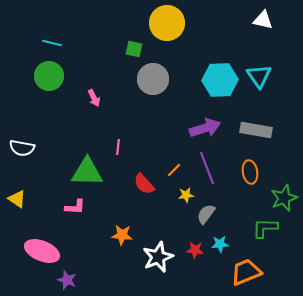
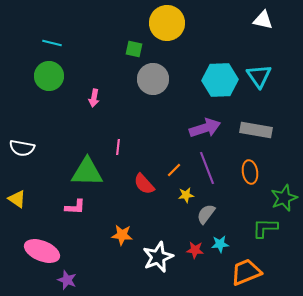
pink arrow: rotated 36 degrees clockwise
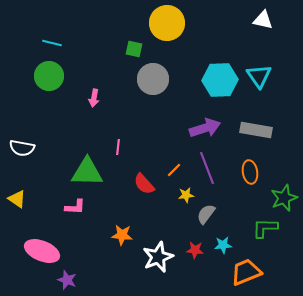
cyan star: moved 3 px right, 1 px down
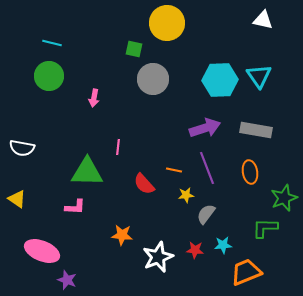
orange line: rotated 56 degrees clockwise
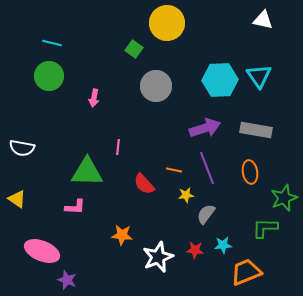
green square: rotated 24 degrees clockwise
gray circle: moved 3 px right, 7 px down
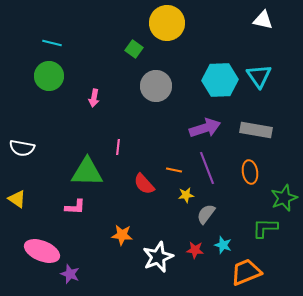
cyan star: rotated 24 degrees clockwise
purple star: moved 3 px right, 6 px up
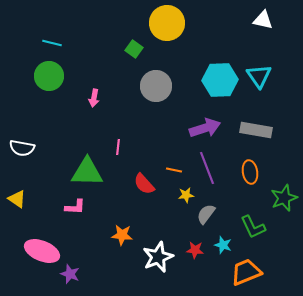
green L-shape: moved 12 px left, 1 px up; rotated 116 degrees counterclockwise
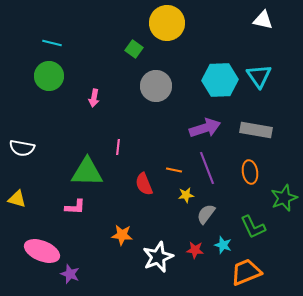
red semicircle: rotated 20 degrees clockwise
yellow triangle: rotated 18 degrees counterclockwise
